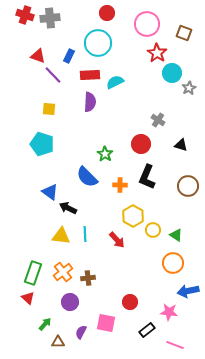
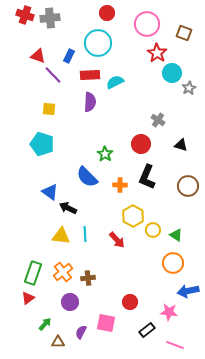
red triangle at (28, 298): rotated 40 degrees clockwise
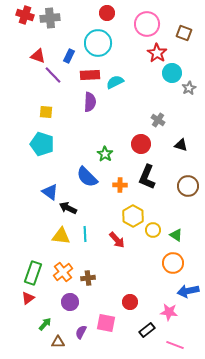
yellow square at (49, 109): moved 3 px left, 3 px down
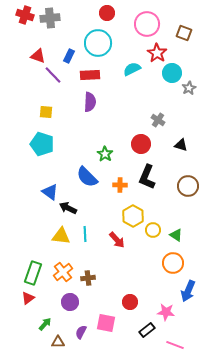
cyan semicircle at (115, 82): moved 17 px right, 13 px up
blue arrow at (188, 291): rotated 55 degrees counterclockwise
pink star at (169, 312): moved 3 px left
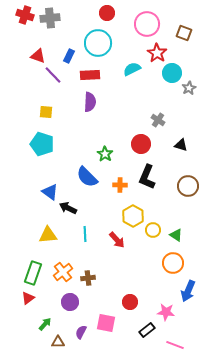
yellow triangle at (61, 236): moved 13 px left, 1 px up; rotated 12 degrees counterclockwise
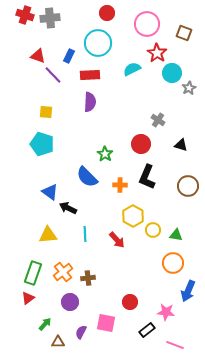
green triangle at (176, 235): rotated 24 degrees counterclockwise
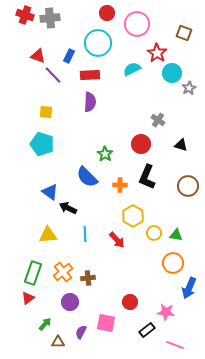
pink circle at (147, 24): moved 10 px left
yellow circle at (153, 230): moved 1 px right, 3 px down
blue arrow at (188, 291): moved 1 px right, 3 px up
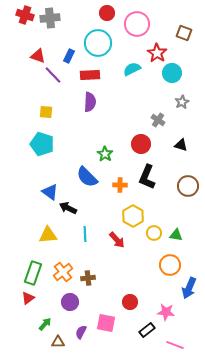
gray star at (189, 88): moved 7 px left, 14 px down
orange circle at (173, 263): moved 3 px left, 2 px down
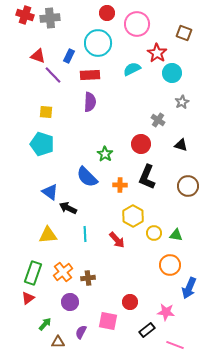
pink square at (106, 323): moved 2 px right, 2 px up
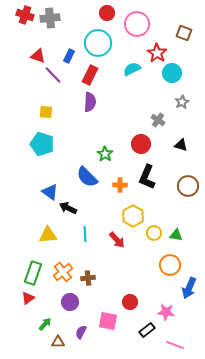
red rectangle at (90, 75): rotated 60 degrees counterclockwise
